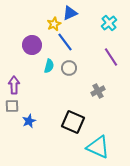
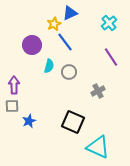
gray circle: moved 4 px down
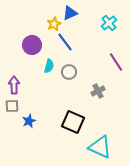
purple line: moved 5 px right, 5 px down
cyan triangle: moved 2 px right
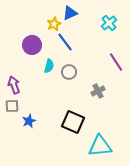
purple arrow: rotated 18 degrees counterclockwise
cyan triangle: moved 1 px up; rotated 30 degrees counterclockwise
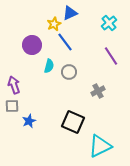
purple line: moved 5 px left, 6 px up
cyan triangle: rotated 20 degrees counterclockwise
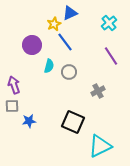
blue star: rotated 16 degrees clockwise
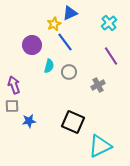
gray cross: moved 6 px up
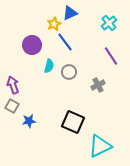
purple arrow: moved 1 px left
gray square: rotated 32 degrees clockwise
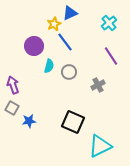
purple circle: moved 2 px right, 1 px down
gray square: moved 2 px down
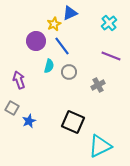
blue line: moved 3 px left, 4 px down
purple circle: moved 2 px right, 5 px up
purple line: rotated 36 degrees counterclockwise
purple arrow: moved 6 px right, 5 px up
blue star: rotated 16 degrees counterclockwise
